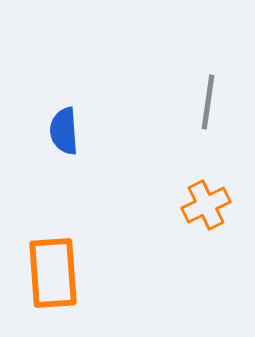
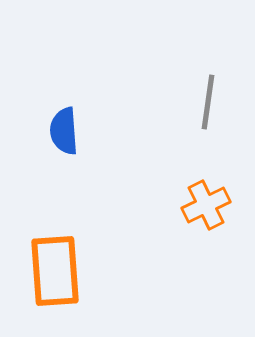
orange rectangle: moved 2 px right, 2 px up
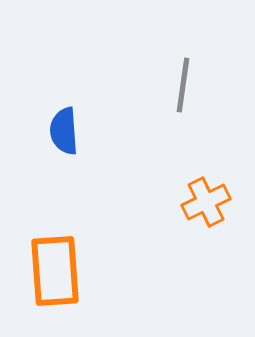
gray line: moved 25 px left, 17 px up
orange cross: moved 3 px up
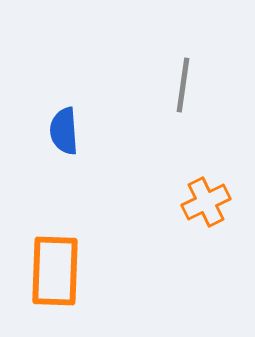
orange rectangle: rotated 6 degrees clockwise
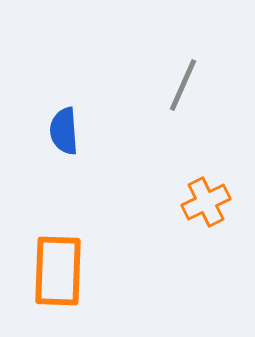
gray line: rotated 16 degrees clockwise
orange rectangle: moved 3 px right
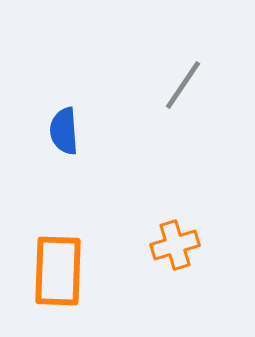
gray line: rotated 10 degrees clockwise
orange cross: moved 31 px left, 43 px down; rotated 9 degrees clockwise
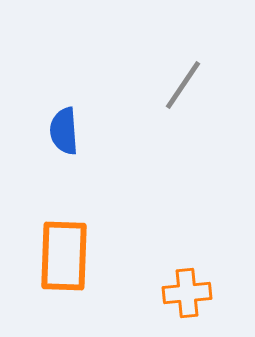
orange cross: moved 12 px right, 48 px down; rotated 12 degrees clockwise
orange rectangle: moved 6 px right, 15 px up
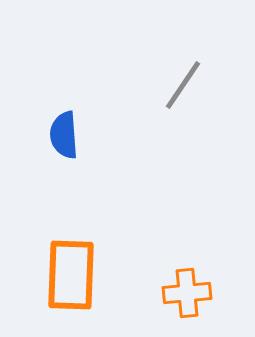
blue semicircle: moved 4 px down
orange rectangle: moved 7 px right, 19 px down
